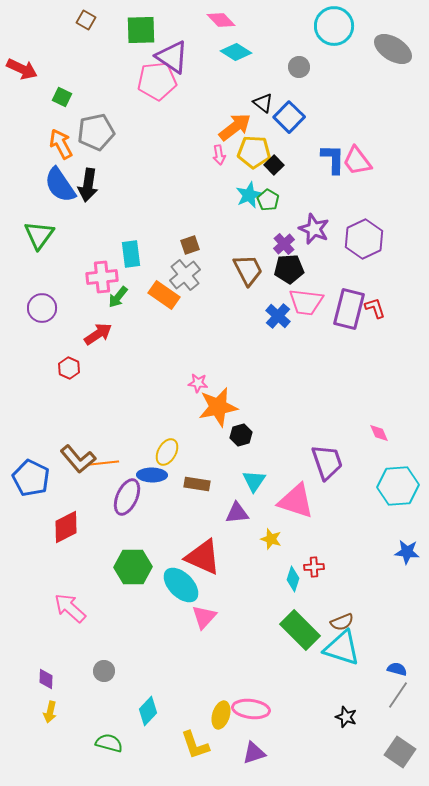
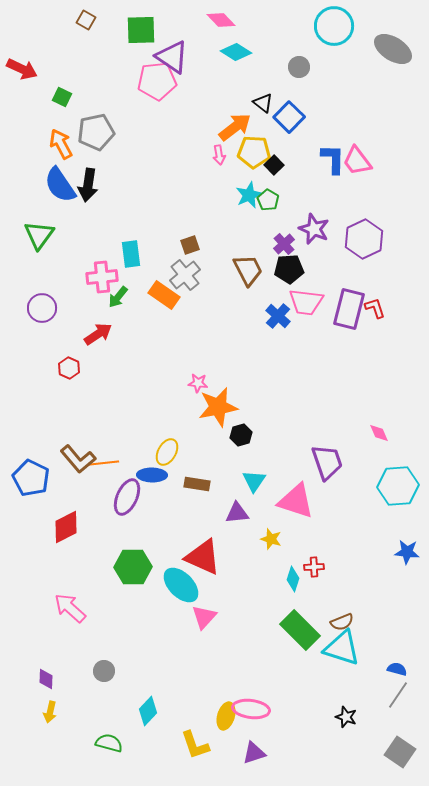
yellow ellipse at (221, 715): moved 5 px right, 1 px down
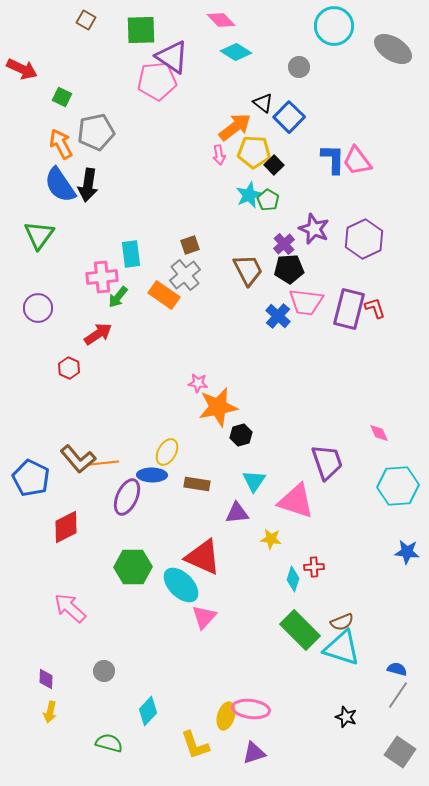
purple circle at (42, 308): moved 4 px left
yellow star at (271, 539): rotated 10 degrees counterclockwise
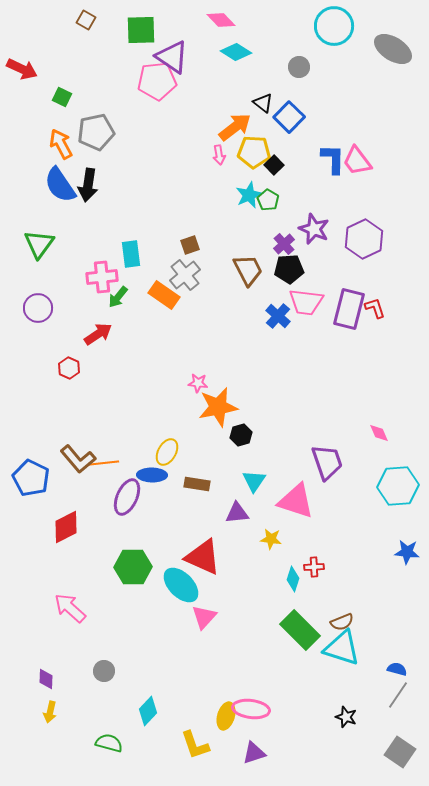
green triangle at (39, 235): moved 9 px down
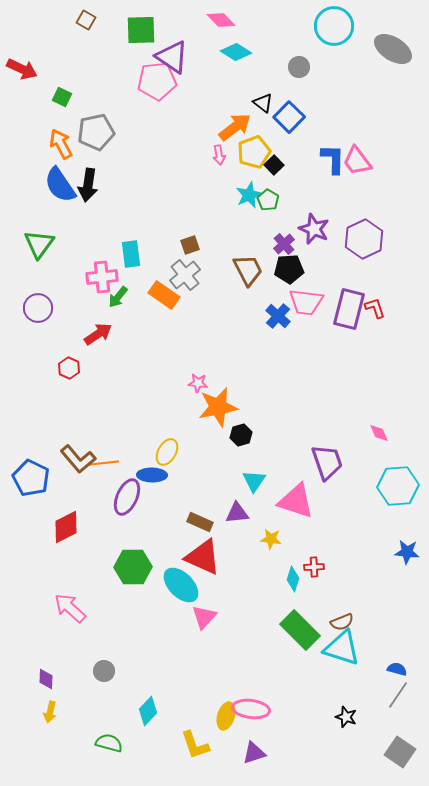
yellow pentagon at (254, 152): rotated 24 degrees counterclockwise
brown rectangle at (197, 484): moved 3 px right, 38 px down; rotated 15 degrees clockwise
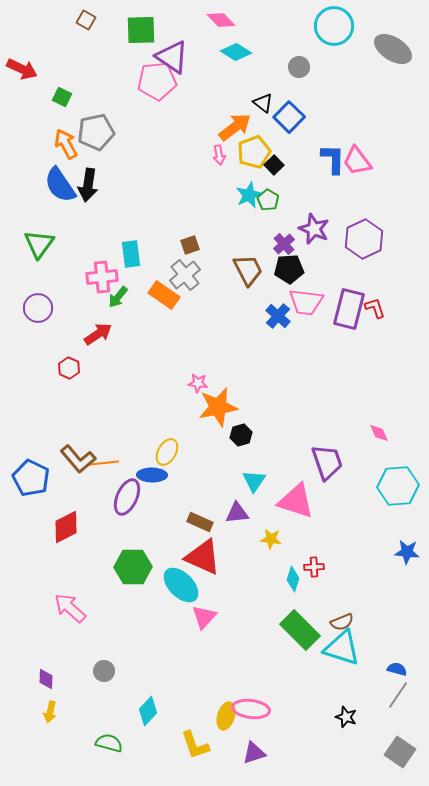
orange arrow at (61, 144): moved 5 px right
